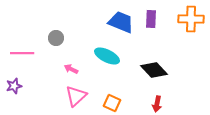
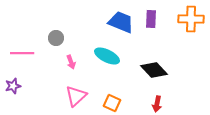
pink arrow: moved 7 px up; rotated 136 degrees counterclockwise
purple star: moved 1 px left
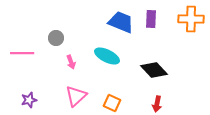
purple star: moved 16 px right, 14 px down
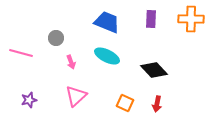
blue trapezoid: moved 14 px left
pink line: moved 1 px left; rotated 15 degrees clockwise
orange square: moved 13 px right
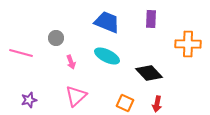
orange cross: moved 3 px left, 25 px down
black diamond: moved 5 px left, 3 px down
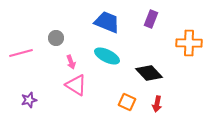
purple rectangle: rotated 18 degrees clockwise
orange cross: moved 1 px right, 1 px up
pink line: rotated 30 degrees counterclockwise
pink triangle: moved 11 px up; rotated 45 degrees counterclockwise
orange square: moved 2 px right, 1 px up
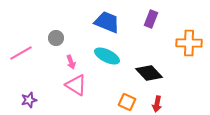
pink line: rotated 15 degrees counterclockwise
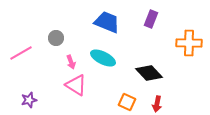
cyan ellipse: moved 4 px left, 2 px down
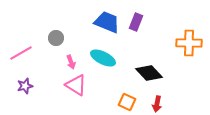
purple rectangle: moved 15 px left, 3 px down
purple star: moved 4 px left, 14 px up
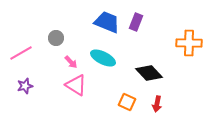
pink arrow: rotated 24 degrees counterclockwise
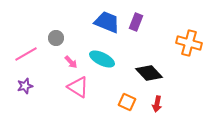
orange cross: rotated 15 degrees clockwise
pink line: moved 5 px right, 1 px down
cyan ellipse: moved 1 px left, 1 px down
pink triangle: moved 2 px right, 2 px down
